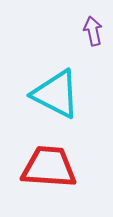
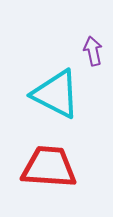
purple arrow: moved 20 px down
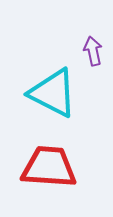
cyan triangle: moved 3 px left, 1 px up
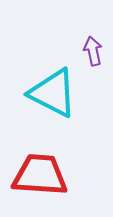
red trapezoid: moved 9 px left, 8 px down
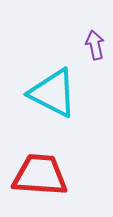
purple arrow: moved 2 px right, 6 px up
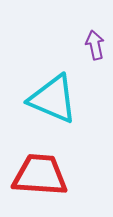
cyan triangle: moved 6 px down; rotated 4 degrees counterclockwise
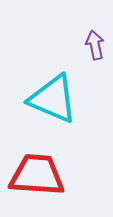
red trapezoid: moved 3 px left
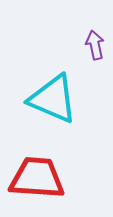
red trapezoid: moved 3 px down
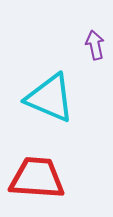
cyan triangle: moved 3 px left, 1 px up
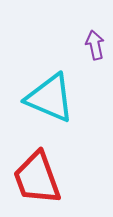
red trapezoid: rotated 114 degrees counterclockwise
